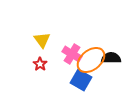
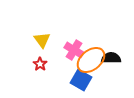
pink cross: moved 2 px right, 4 px up
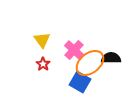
pink cross: rotated 12 degrees clockwise
orange ellipse: moved 1 px left, 3 px down
red star: moved 3 px right
blue square: moved 1 px left, 2 px down
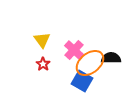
blue square: moved 2 px right, 1 px up
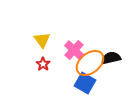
black semicircle: rotated 12 degrees counterclockwise
blue square: moved 3 px right, 2 px down
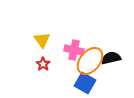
pink cross: rotated 30 degrees counterclockwise
orange ellipse: moved 2 px up; rotated 12 degrees counterclockwise
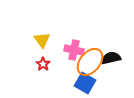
orange ellipse: moved 1 px down
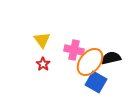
blue square: moved 11 px right, 1 px up
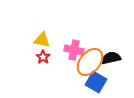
yellow triangle: rotated 42 degrees counterclockwise
red star: moved 7 px up
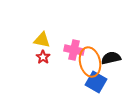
orange ellipse: rotated 52 degrees counterclockwise
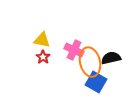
pink cross: rotated 12 degrees clockwise
